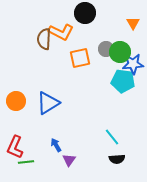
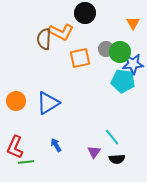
purple triangle: moved 25 px right, 8 px up
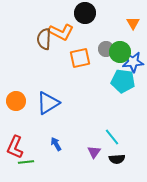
blue star: moved 2 px up
blue arrow: moved 1 px up
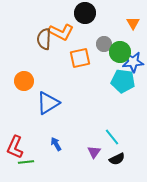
gray circle: moved 2 px left, 5 px up
orange circle: moved 8 px right, 20 px up
black semicircle: rotated 21 degrees counterclockwise
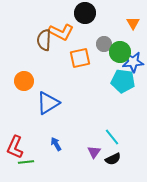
brown semicircle: moved 1 px down
black semicircle: moved 4 px left
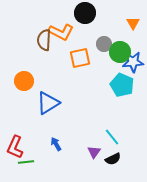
cyan pentagon: moved 1 px left, 4 px down; rotated 15 degrees clockwise
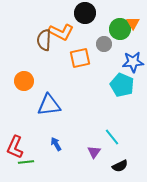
green circle: moved 23 px up
blue triangle: moved 1 px right, 2 px down; rotated 25 degrees clockwise
black semicircle: moved 7 px right, 7 px down
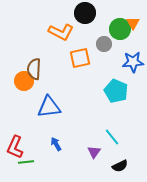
brown semicircle: moved 10 px left, 29 px down
cyan pentagon: moved 6 px left, 6 px down
blue triangle: moved 2 px down
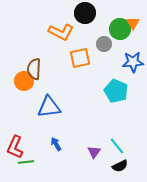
cyan line: moved 5 px right, 9 px down
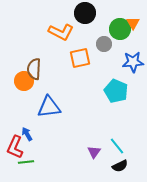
blue arrow: moved 29 px left, 10 px up
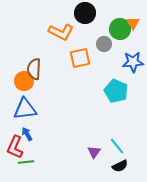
blue triangle: moved 24 px left, 2 px down
